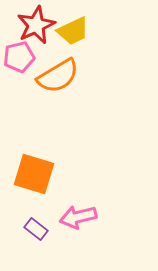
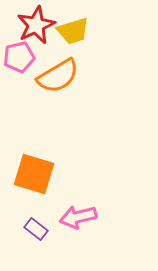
yellow trapezoid: rotated 8 degrees clockwise
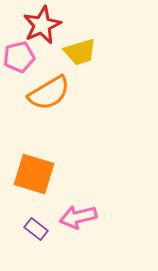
red star: moved 6 px right
yellow trapezoid: moved 7 px right, 21 px down
orange semicircle: moved 9 px left, 17 px down
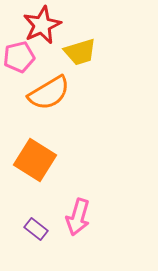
orange square: moved 1 px right, 14 px up; rotated 15 degrees clockwise
pink arrow: rotated 60 degrees counterclockwise
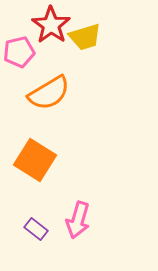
red star: moved 9 px right; rotated 12 degrees counterclockwise
yellow trapezoid: moved 5 px right, 15 px up
pink pentagon: moved 5 px up
pink arrow: moved 3 px down
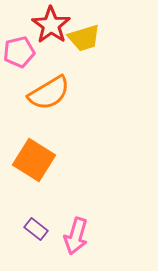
yellow trapezoid: moved 1 px left, 1 px down
orange square: moved 1 px left
pink arrow: moved 2 px left, 16 px down
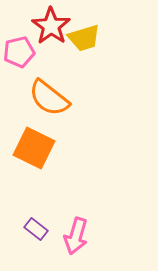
red star: moved 1 px down
orange semicircle: moved 5 px down; rotated 69 degrees clockwise
orange square: moved 12 px up; rotated 6 degrees counterclockwise
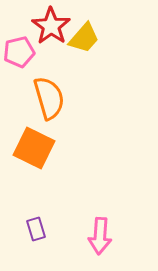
yellow trapezoid: rotated 32 degrees counterclockwise
orange semicircle: rotated 144 degrees counterclockwise
purple rectangle: rotated 35 degrees clockwise
pink arrow: moved 24 px right; rotated 12 degrees counterclockwise
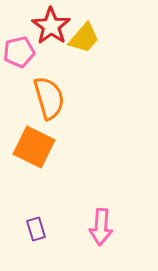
orange square: moved 1 px up
pink arrow: moved 1 px right, 9 px up
